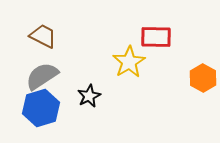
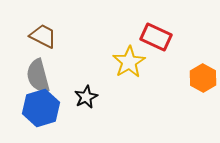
red rectangle: rotated 24 degrees clockwise
gray semicircle: moved 4 px left; rotated 72 degrees counterclockwise
black star: moved 3 px left, 1 px down
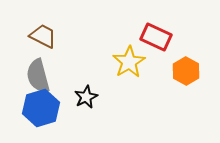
orange hexagon: moved 17 px left, 7 px up
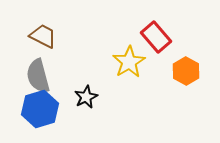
red rectangle: rotated 24 degrees clockwise
blue hexagon: moved 1 px left, 1 px down
